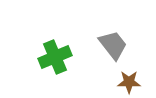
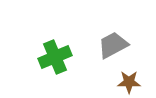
gray trapezoid: rotated 80 degrees counterclockwise
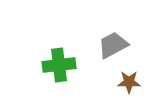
green cross: moved 4 px right, 8 px down; rotated 16 degrees clockwise
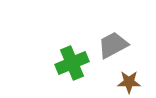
green cross: moved 13 px right, 2 px up; rotated 16 degrees counterclockwise
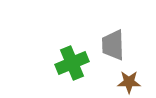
gray trapezoid: rotated 64 degrees counterclockwise
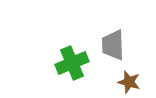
brown star: rotated 15 degrees clockwise
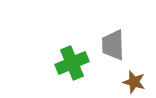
brown star: moved 5 px right
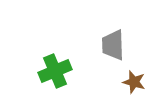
green cross: moved 17 px left, 8 px down
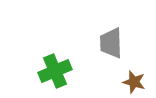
gray trapezoid: moved 2 px left, 2 px up
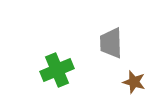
green cross: moved 2 px right, 1 px up
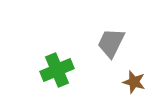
gray trapezoid: rotated 28 degrees clockwise
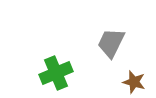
green cross: moved 1 px left, 3 px down
